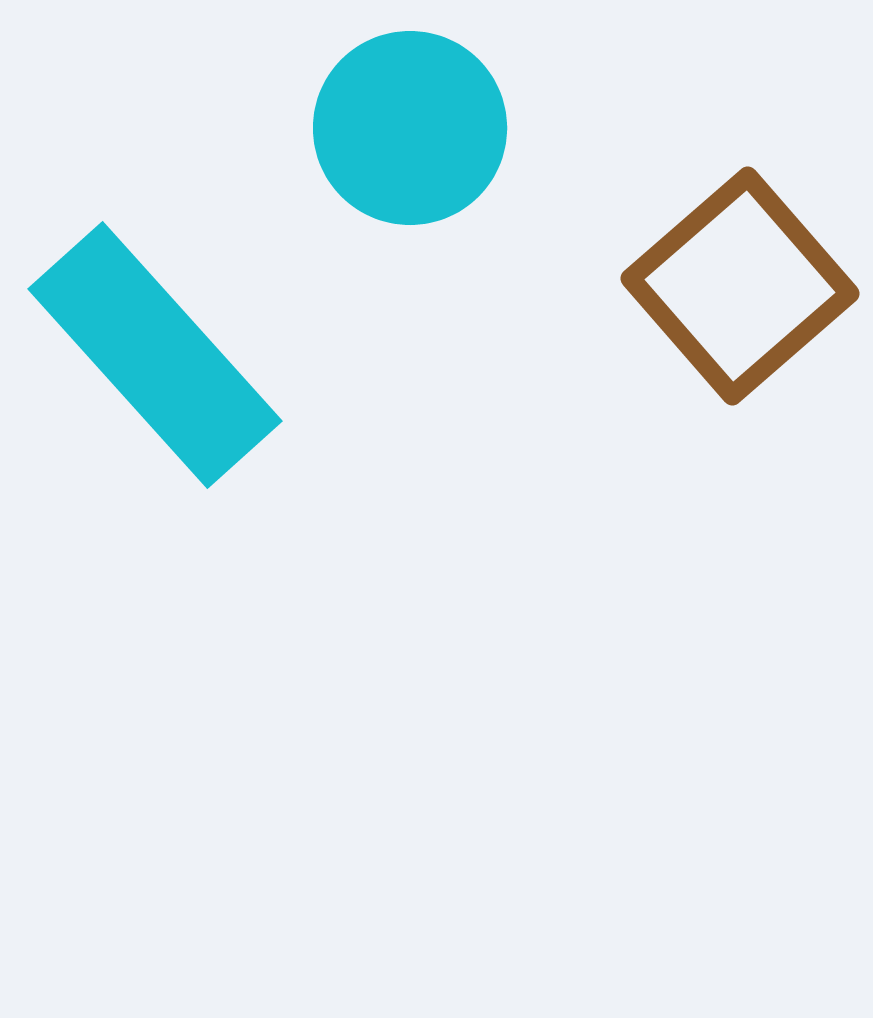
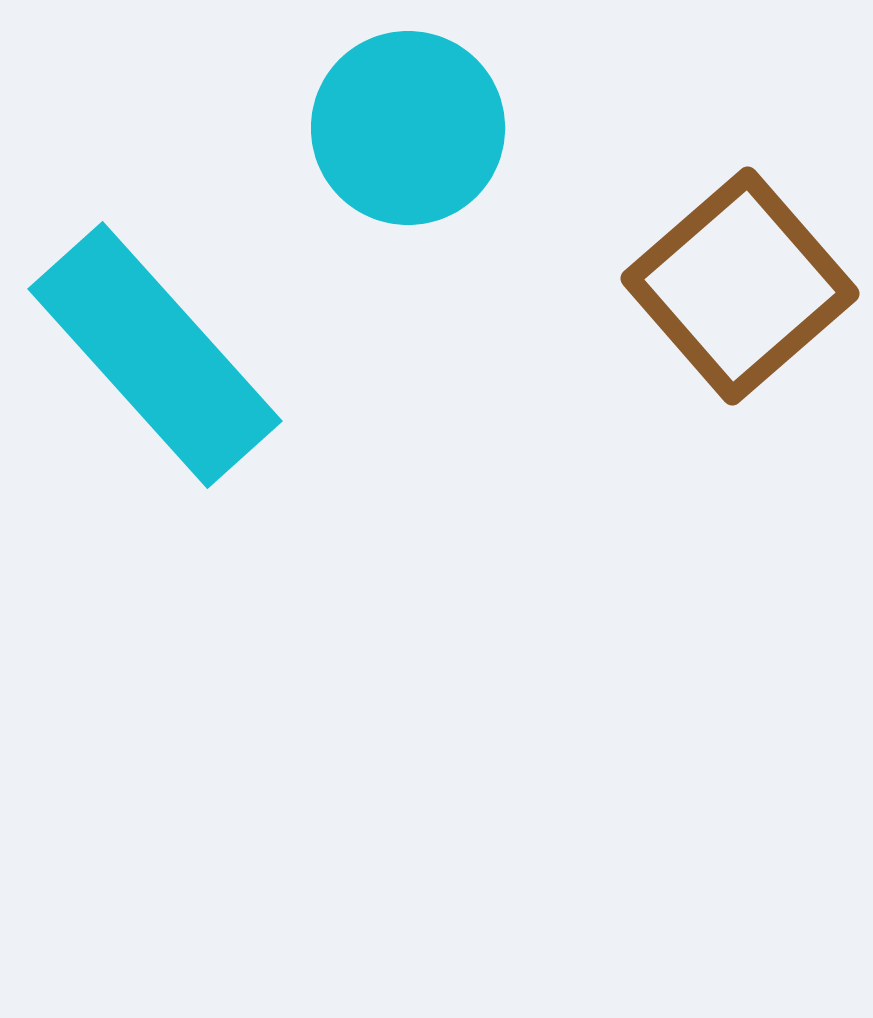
cyan circle: moved 2 px left
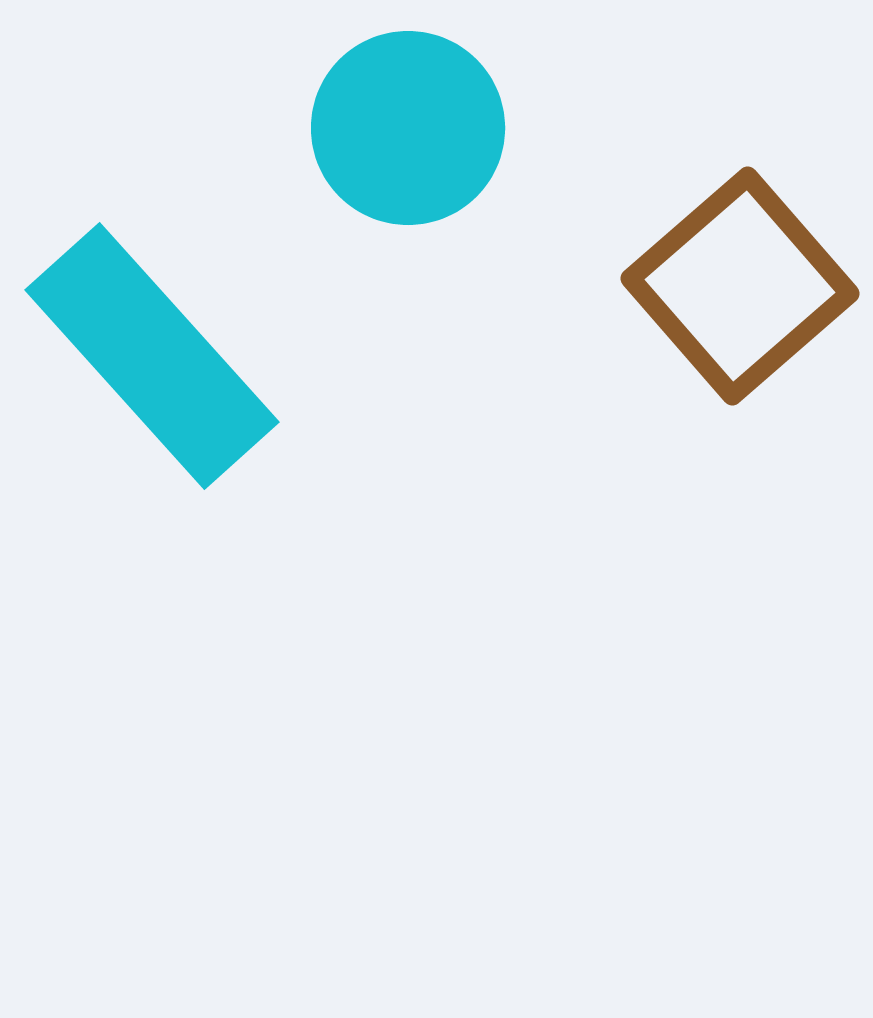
cyan rectangle: moved 3 px left, 1 px down
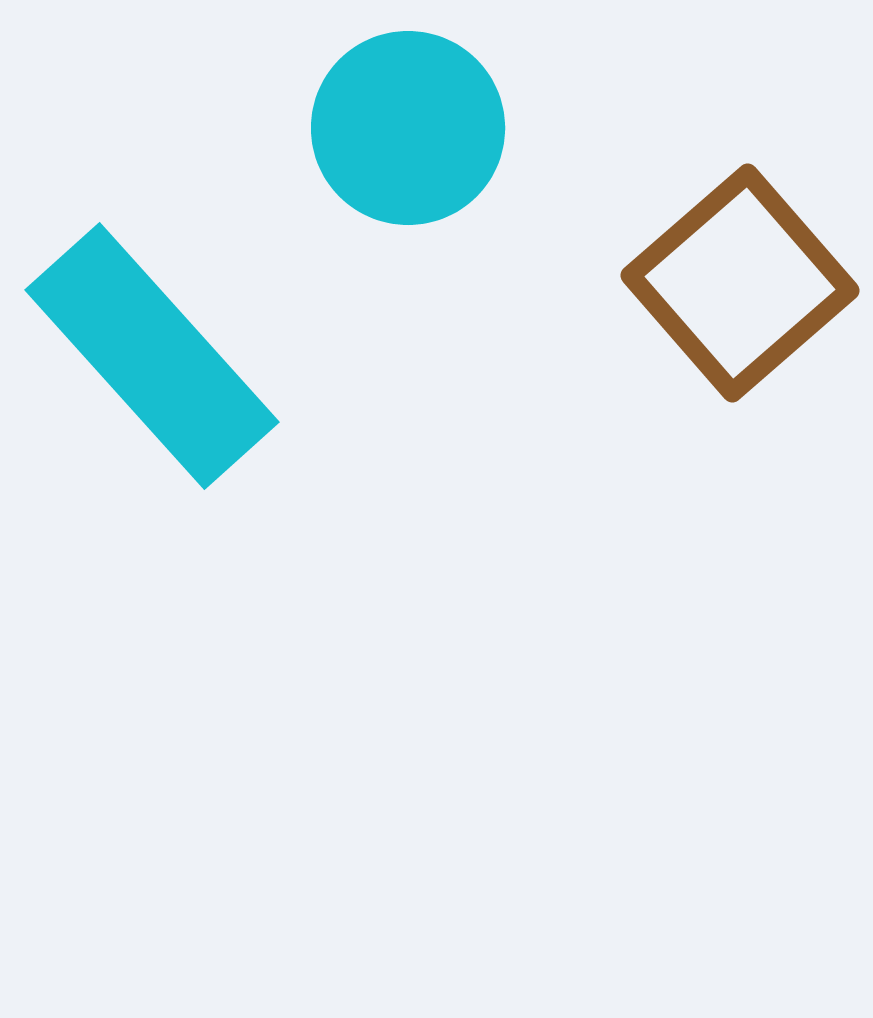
brown square: moved 3 px up
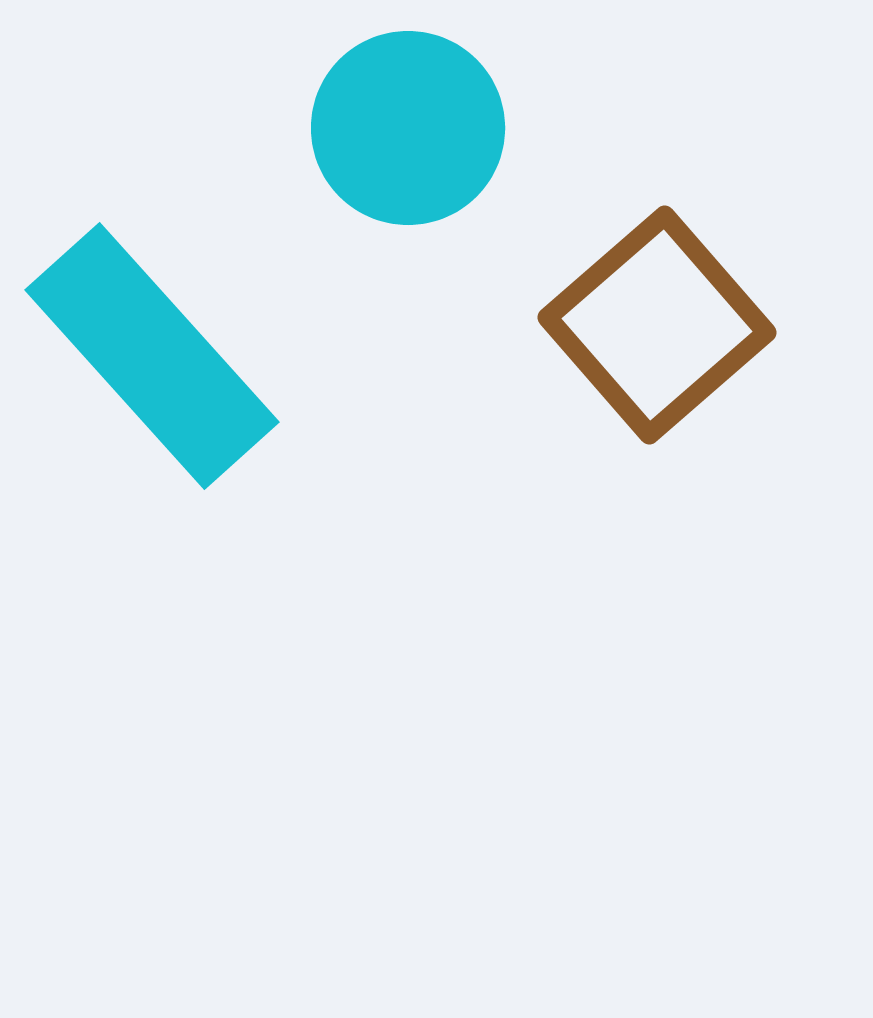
brown square: moved 83 px left, 42 px down
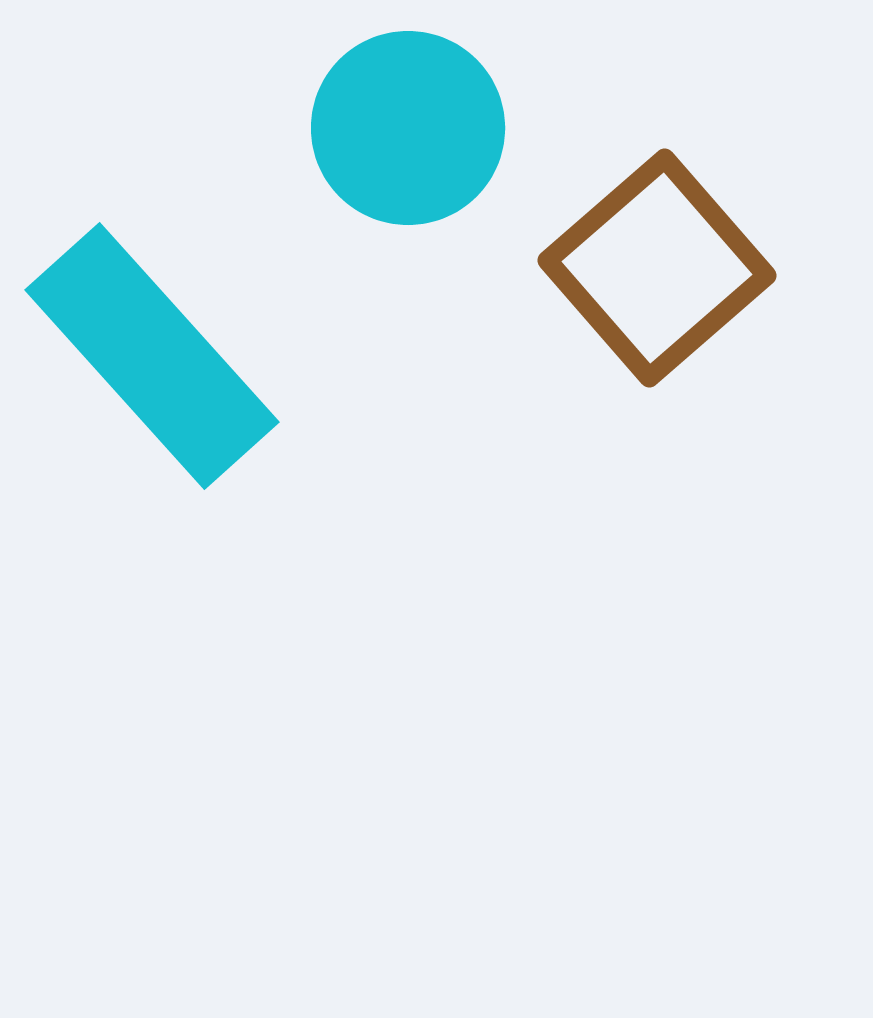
brown square: moved 57 px up
